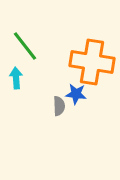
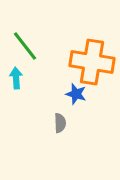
blue star: rotated 10 degrees clockwise
gray semicircle: moved 1 px right, 17 px down
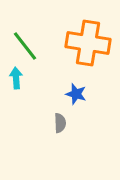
orange cross: moved 4 px left, 19 px up
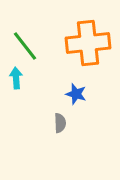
orange cross: rotated 15 degrees counterclockwise
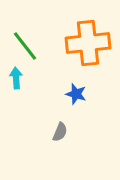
gray semicircle: moved 9 px down; rotated 24 degrees clockwise
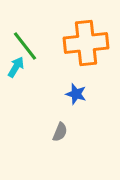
orange cross: moved 2 px left
cyan arrow: moved 11 px up; rotated 35 degrees clockwise
